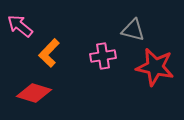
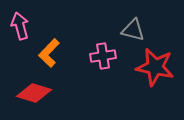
pink arrow: rotated 36 degrees clockwise
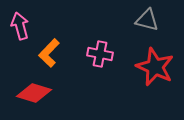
gray triangle: moved 14 px right, 10 px up
pink cross: moved 3 px left, 2 px up; rotated 20 degrees clockwise
red star: rotated 12 degrees clockwise
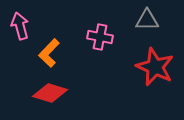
gray triangle: rotated 15 degrees counterclockwise
pink cross: moved 17 px up
red diamond: moved 16 px right
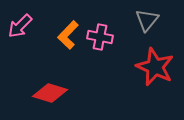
gray triangle: rotated 50 degrees counterclockwise
pink arrow: rotated 120 degrees counterclockwise
orange L-shape: moved 19 px right, 18 px up
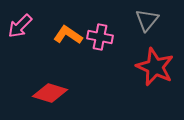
orange L-shape: rotated 80 degrees clockwise
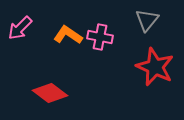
pink arrow: moved 2 px down
red diamond: rotated 20 degrees clockwise
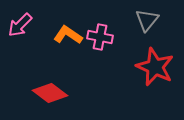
pink arrow: moved 3 px up
